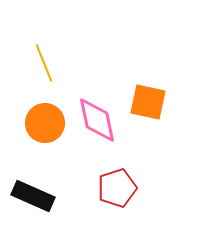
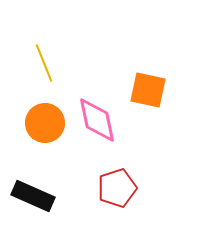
orange square: moved 12 px up
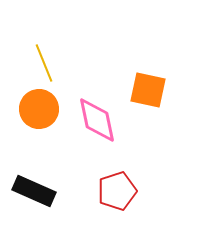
orange circle: moved 6 px left, 14 px up
red pentagon: moved 3 px down
black rectangle: moved 1 px right, 5 px up
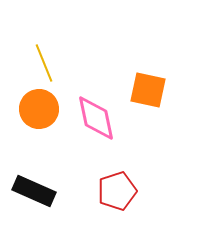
pink diamond: moved 1 px left, 2 px up
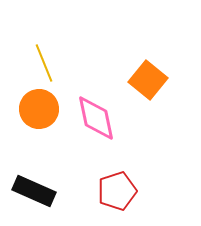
orange square: moved 10 px up; rotated 27 degrees clockwise
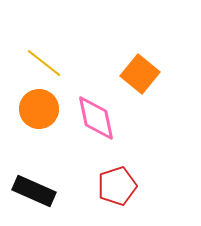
yellow line: rotated 30 degrees counterclockwise
orange square: moved 8 px left, 6 px up
red pentagon: moved 5 px up
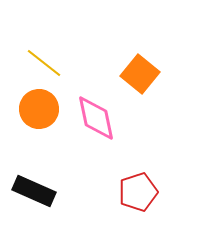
red pentagon: moved 21 px right, 6 px down
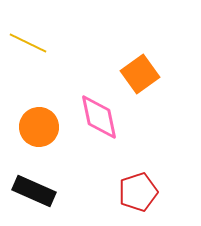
yellow line: moved 16 px left, 20 px up; rotated 12 degrees counterclockwise
orange square: rotated 15 degrees clockwise
orange circle: moved 18 px down
pink diamond: moved 3 px right, 1 px up
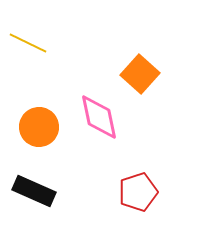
orange square: rotated 12 degrees counterclockwise
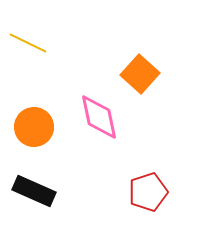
orange circle: moved 5 px left
red pentagon: moved 10 px right
